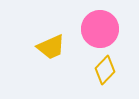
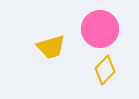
yellow trapezoid: rotated 8 degrees clockwise
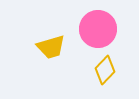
pink circle: moved 2 px left
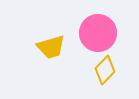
pink circle: moved 4 px down
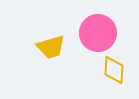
yellow diamond: moved 9 px right; rotated 40 degrees counterclockwise
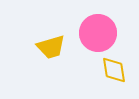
yellow diamond: rotated 12 degrees counterclockwise
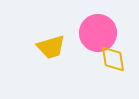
yellow diamond: moved 1 px left, 11 px up
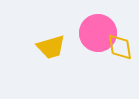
yellow diamond: moved 7 px right, 12 px up
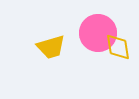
yellow diamond: moved 2 px left
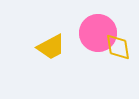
yellow trapezoid: rotated 12 degrees counterclockwise
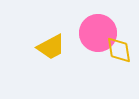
yellow diamond: moved 1 px right, 3 px down
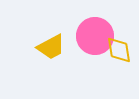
pink circle: moved 3 px left, 3 px down
